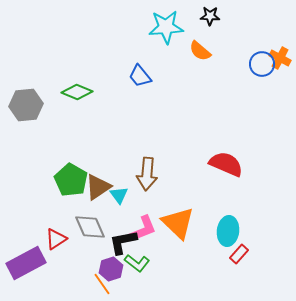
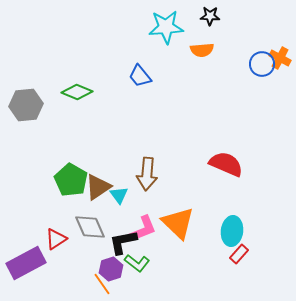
orange semicircle: moved 2 px right, 1 px up; rotated 45 degrees counterclockwise
cyan ellipse: moved 4 px right
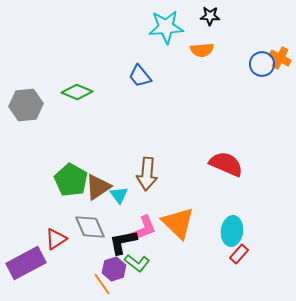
purple hexagon: moved 3 px right
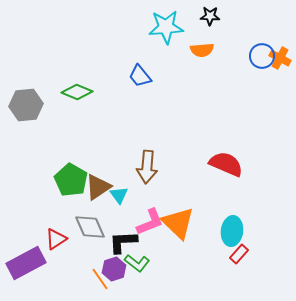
blue circle: moved 8 px up
brown arrow: moved 7 px up
pink L-shape: moved 7 px right, 7 px up
black L-shape: rotated 8 degrees clockwise
orange line: moved 2 px left, 5 px up
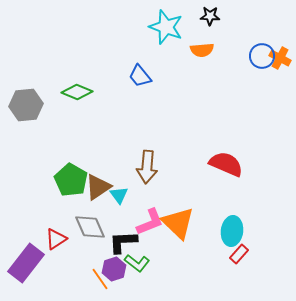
cyan star: rotated 24 degrees clockwise
purple rectangle: rotated 24 degrees counterclockwise
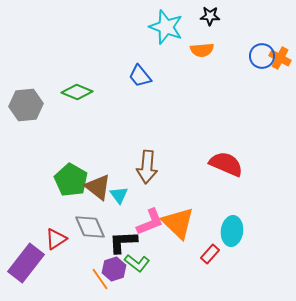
brown triangle: rotated 48 degrees counterclockwise
red rectangle: moved 29 px left
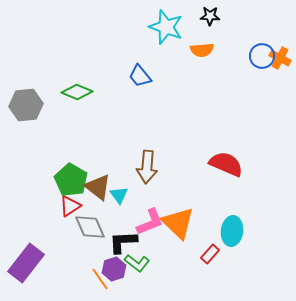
red triangle: moved 14 px right, 33 px up
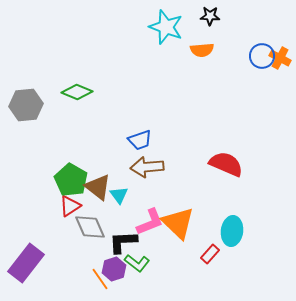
blue trapezoid: moved 64 px down; rotated 70 degrees counterclockwise
brown arrow: rotated 80 degrees clockwise
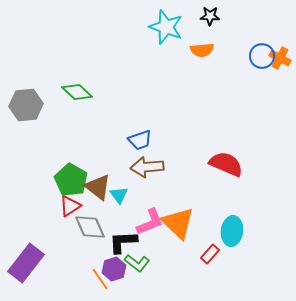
green diamond: rotated 20 degrees clockwise
